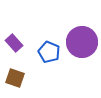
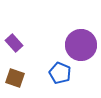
purple circle: moved 1 px left, 3 px down
blue pentagon: moved 11 px right, 21 px down
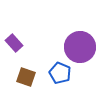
purple circle: moved 1 px left, 2 px down
brown square: moved 11 px right, 1 px up
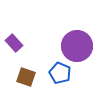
purple circle: moved 3 px left, 1 px up
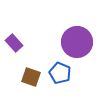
purple circle: moved 4 px up
brown square: moved 5 px right
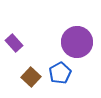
blue pentagon: rotated 20 degrees clockwise
brown square: rotated 24 degrees clockwise
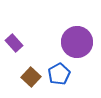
blue pentagon: moved 1 px left, 1 px down
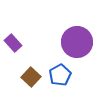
purple rectangle: moved 1 px left
blue pentagon: moved 1 px right, 1 px down
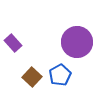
brown square: moved 1 px right
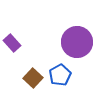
purple rectangle: moved 1 px left
brown square: moved 1 px right, 1 px down
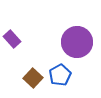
purple rectangle: moved 4 px up
